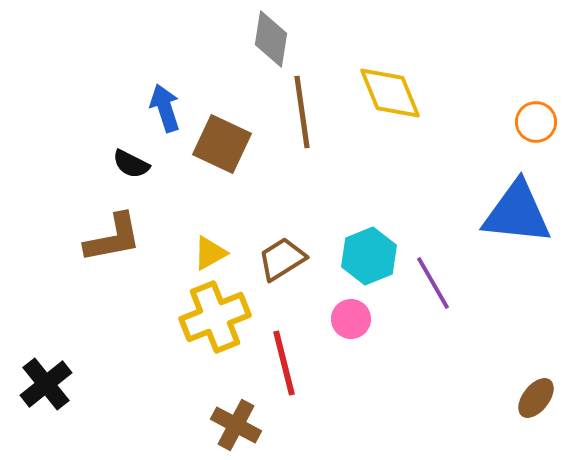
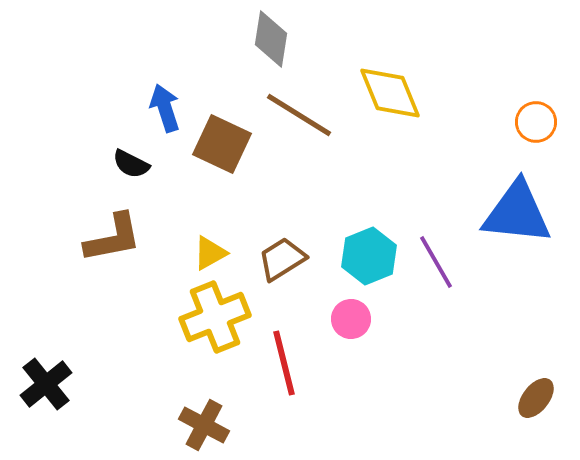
brown line: moved 3 px left, 3 px down; rotated 50 degrees counterclockwise
purple line: moved 3 px right, 21 px up
brown cross: moved 32 px left
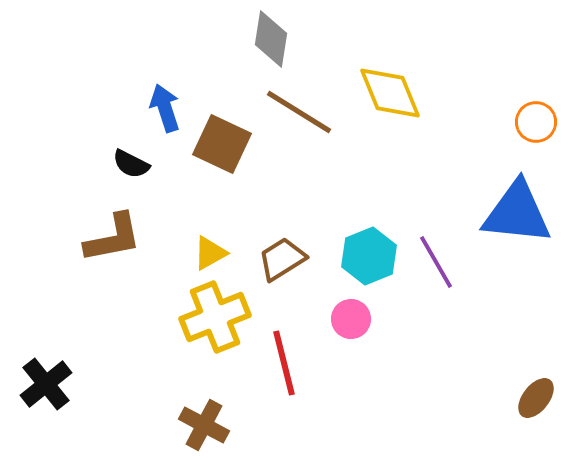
brown line: moved 3 px up
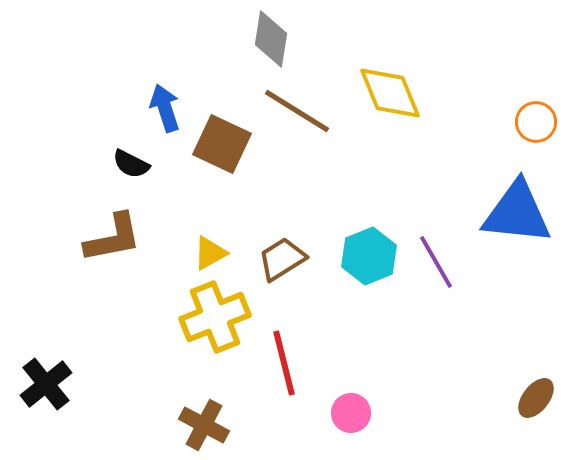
brown line: moved 2 px left, 1 px up
pink circle: moved 94 px down
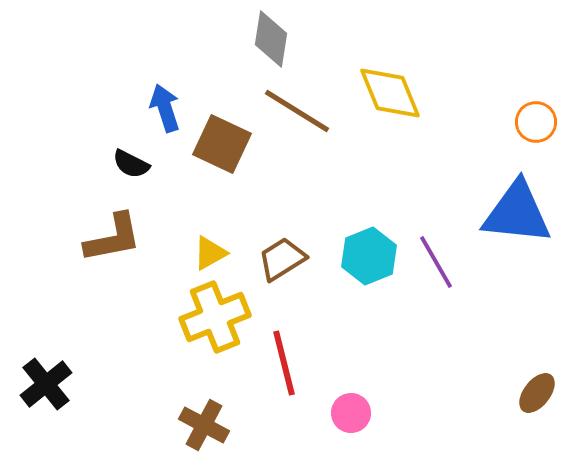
brown ellipse: moved 1 px right, 5 px up
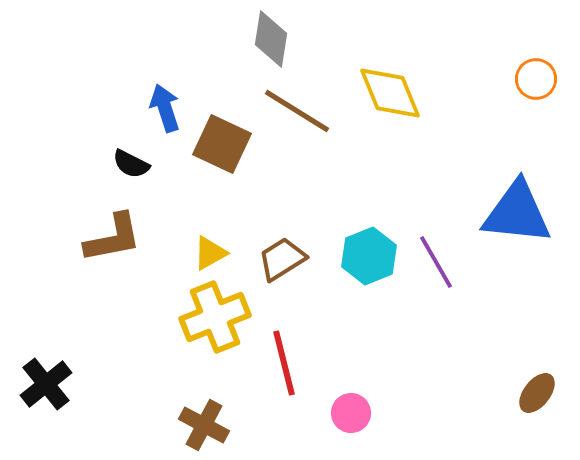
orange circle: moved 43 px up
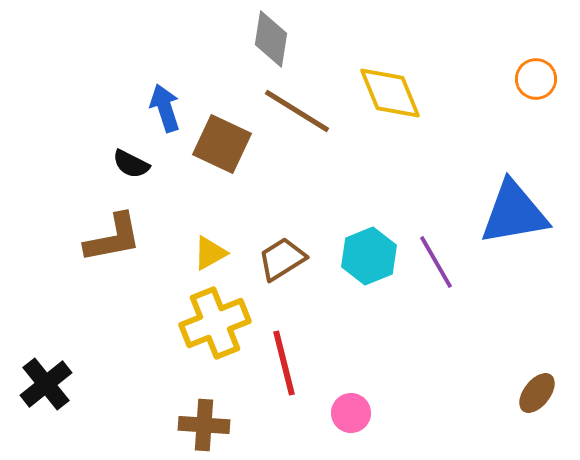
blue triangle: moved 3 px left; rotated 16 degrees counterclockwise
yellow cross: moved 6 px down
brown cross: rotated 24 degrees counterclockwise
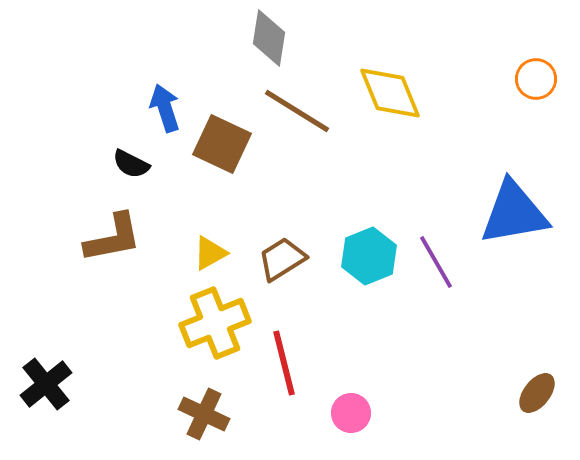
gray diamond: moved 2 px left, 1 px up
brown cross: moved 11 px up; rotated 21 degrees clockwise
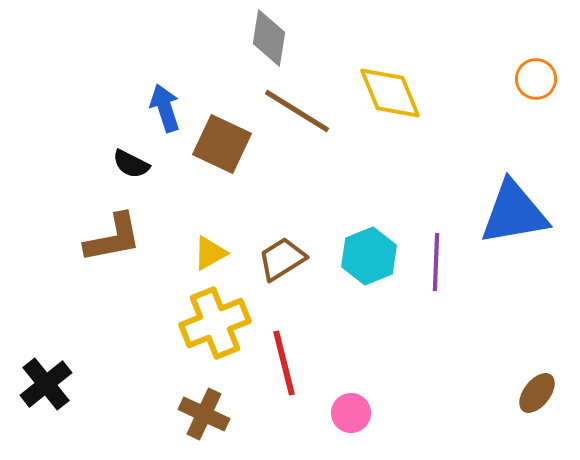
purple line: rotated 32 degrees clockwise
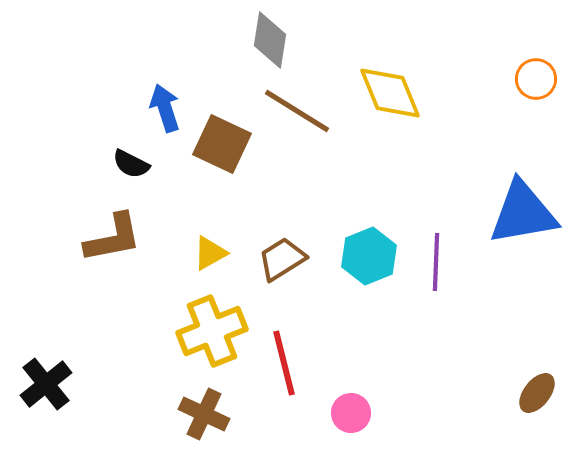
gray diamond: moved 1 px right, 2 px down
blue triangle: moved 9 px right
yellow cross: moved 3 px left, 8 px down
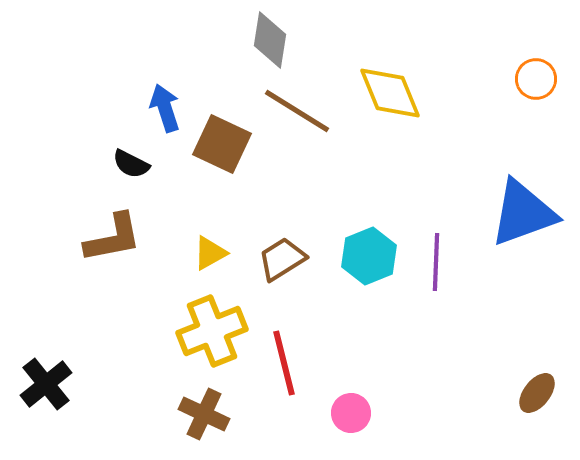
blue triangle: rotated 10 degrees counterclockwise
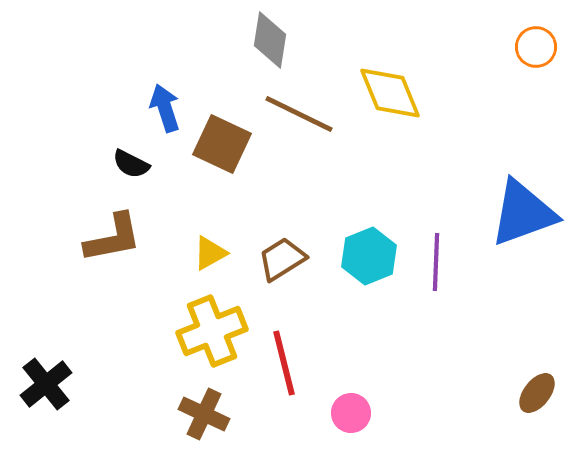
orange circle: moved 32 px up
brown line: moved 2 px right, 3 px down; rotated 6 degrees counterclockwise
